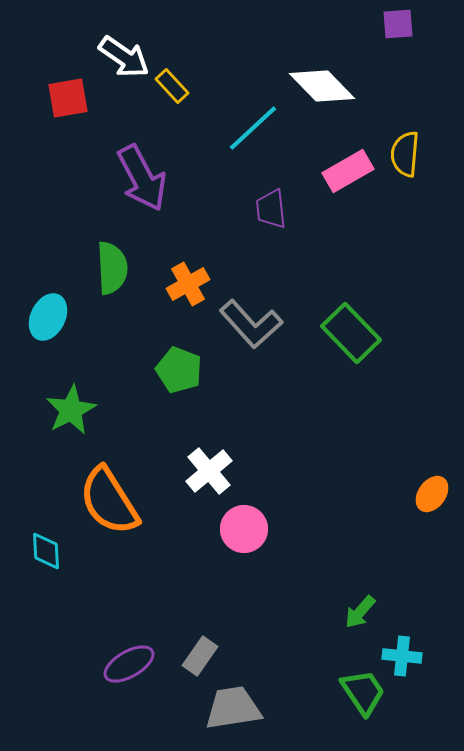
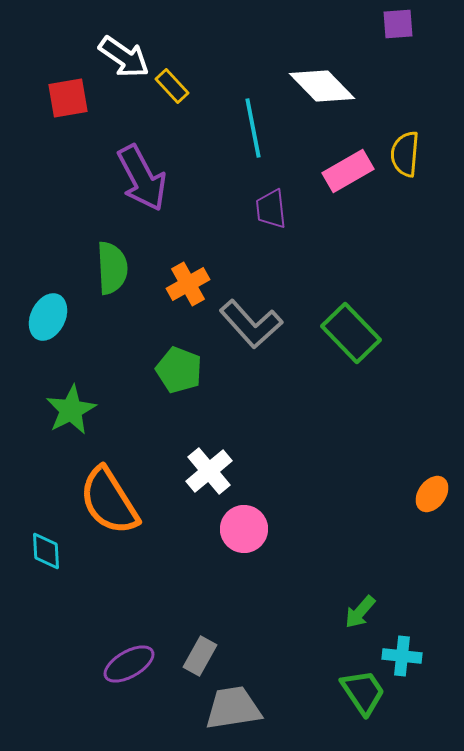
cyan line: rotated 58 degrees counterclockwise
gray rectangle: rotated 6 degrees counterclockwise
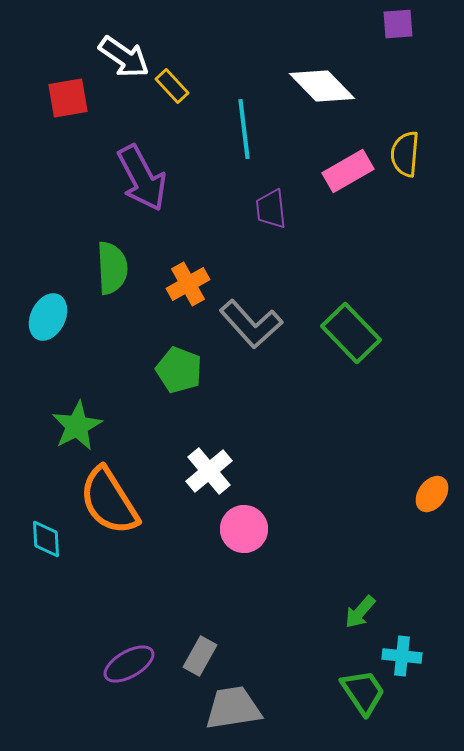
cyan line: moved 9 px left, 1 px down; rotated 4 degrees clockwise
green star: moved 6 px right, 16 px down
cyan diamond: moved 12 px up
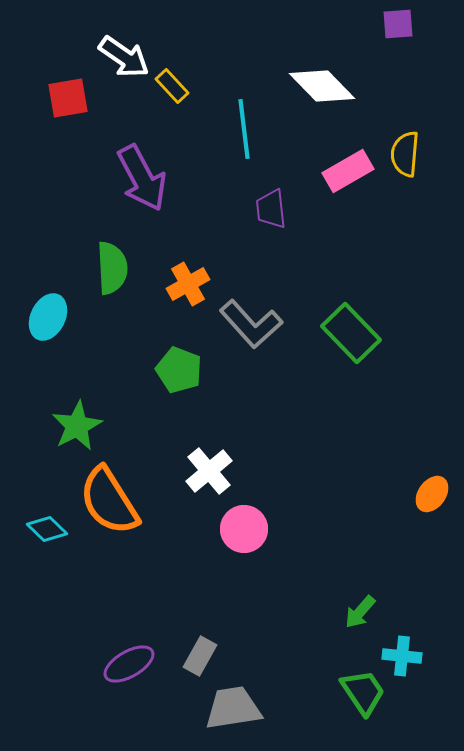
cyan diamond: moved 1 px right, 10 px up; rotated 42 degrees counterclockwise
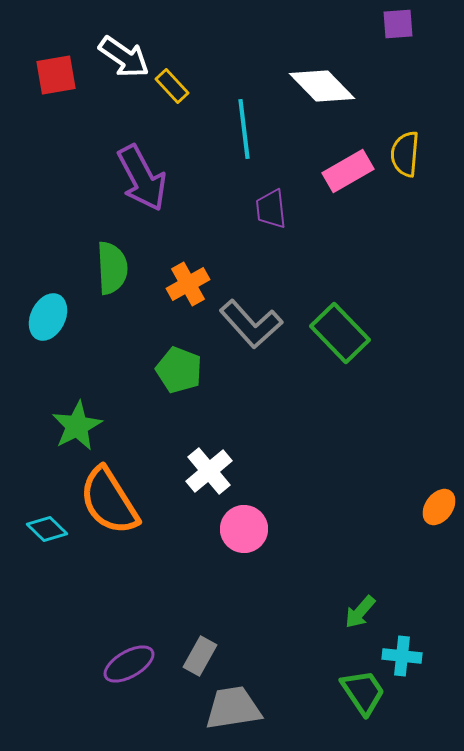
red square: moved 12 px left, 23 px up
green rectangle: moved 11 px left
orange ellipse: moved 7 px right, 13 px down
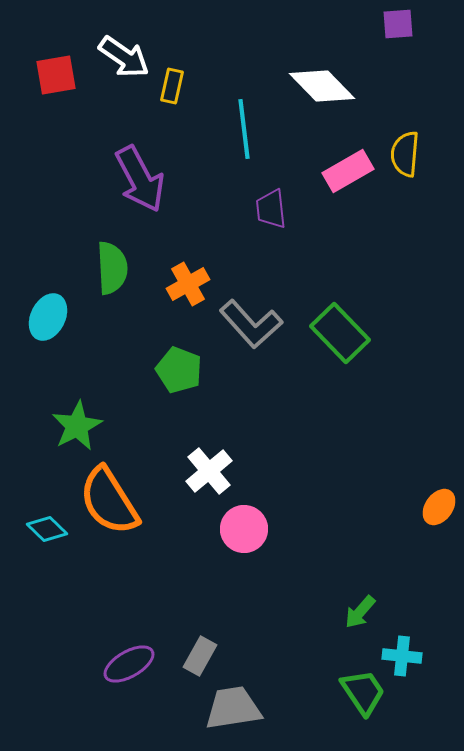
yellow rectangle: rotated 56 degrees clockwise
purple arrow: moved 2 px left, 1 px down
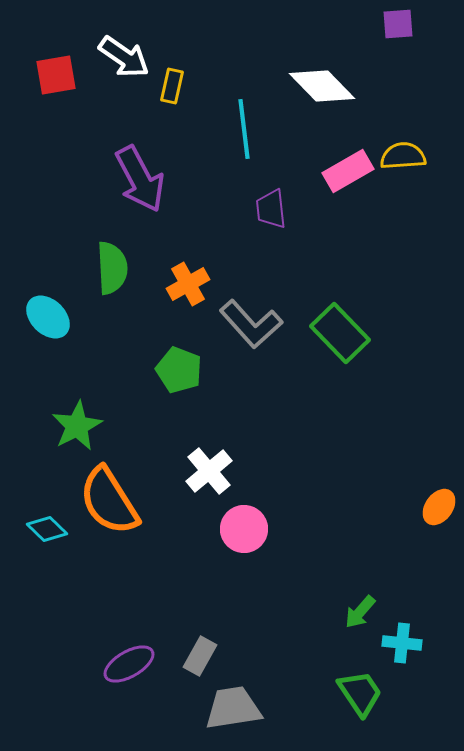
yellow semicircle: moved 2 px left, 2 px down; rotated 81 degrees clockwise
cyan ellipse: rotated 72 degrees counterclockwise
cyan cross: moved 13 px up
green trapezoid: moved 3 px left, 1 px down
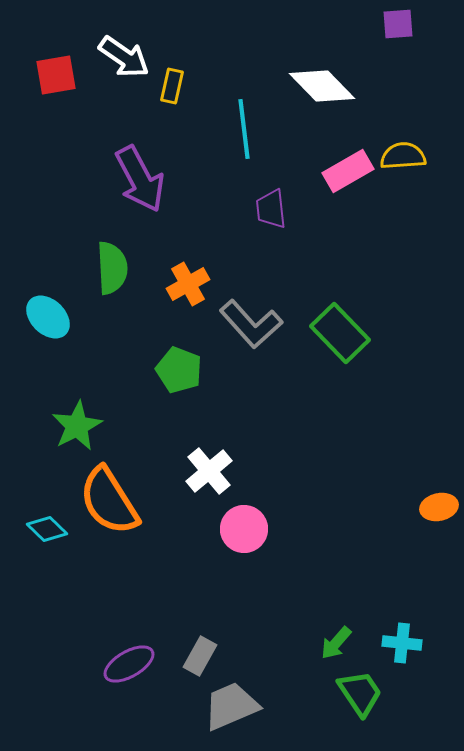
orange ellipse: rotated 42 degrees clockwise
green arrow: moved 24 px left, 31 px down
gray trapezoid: moved 2 px left, 2 px up; rotated 14 degrees counterclockwise
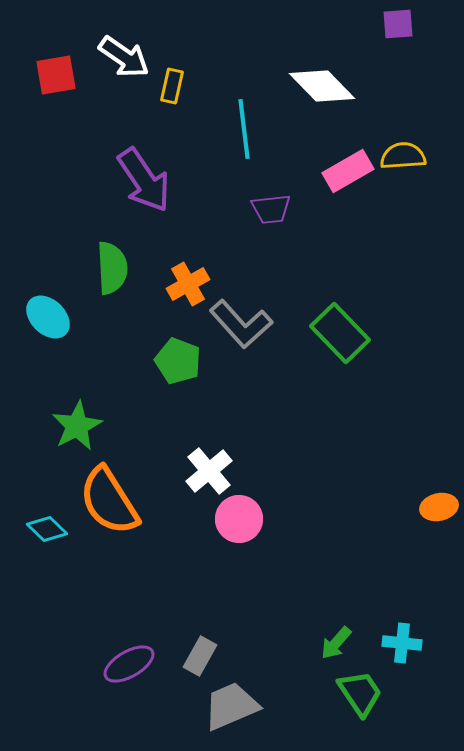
purple arrow: moved 4 px right, 1 px down; rotated 6 degrees counterclockwise
purple trapezoid: rotated 90 degrees counterclockwise
gray L-shape: moved 10 px left
green pentagon: moved 1 px left, 9 px up
pink circle: moved 5 px left, 10 px up
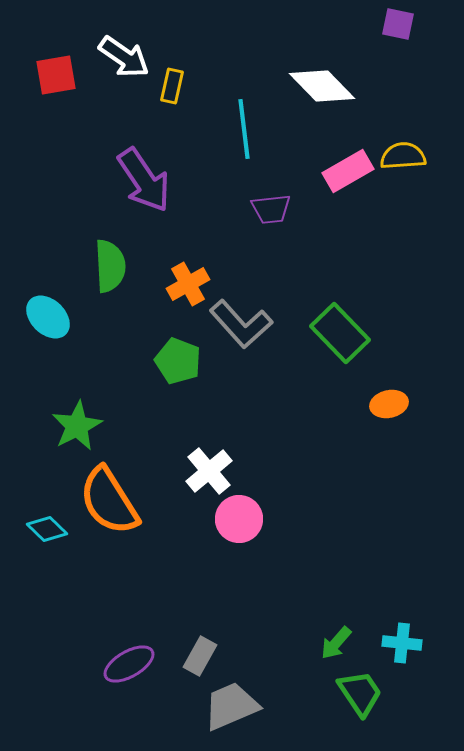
purple square: rotated 16 degrees clockwise
green semicircle: moved 2 px left, 2 px up
orange ellipse: moved 50 px left, 103 px up
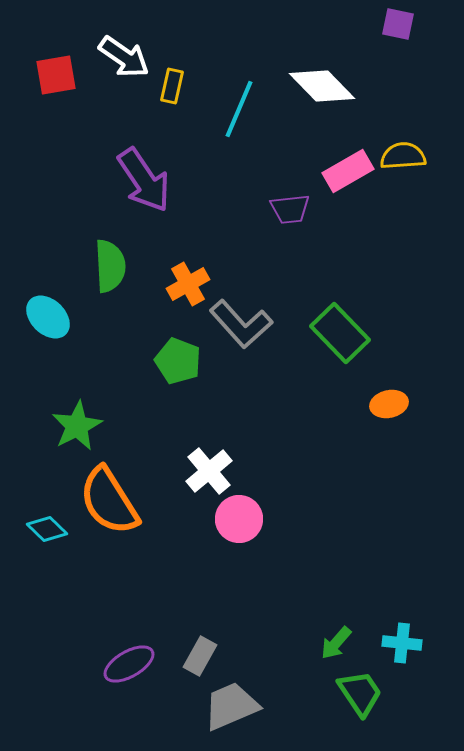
cyan line: moved 5 px left, 20 px up; rotated 30 degrees clockwise
purple trapezoid: moved 19 px right
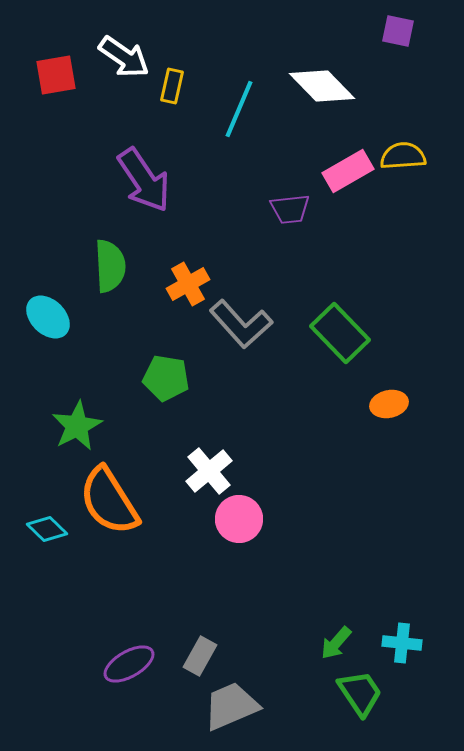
purple square: moved 7 px down
green pentagon: moved 12 px left, 17 px down; rotated 12 degrees counterclockwise
